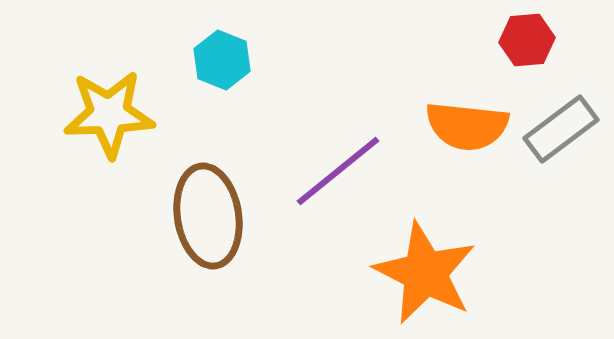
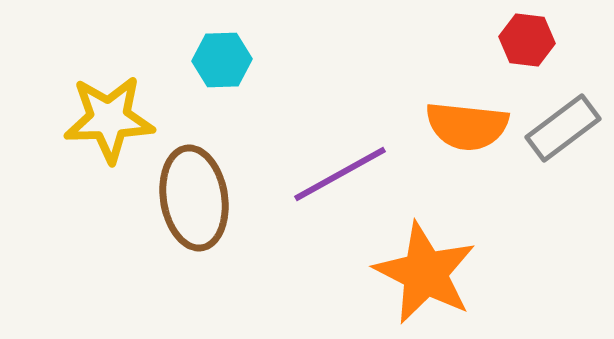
red hexagon: rotated 12 degrees clockwise
cyan hexagon: rotated 24 degrees counterclockwise
yellow star: moved 5 px down
gray rectangle: moved 2 px right, 1 px up
purple line: moved 2 px right, 3 px down; rotated 10 degrees clockwise
brown ellipse: moved 14 px left, 18 px up
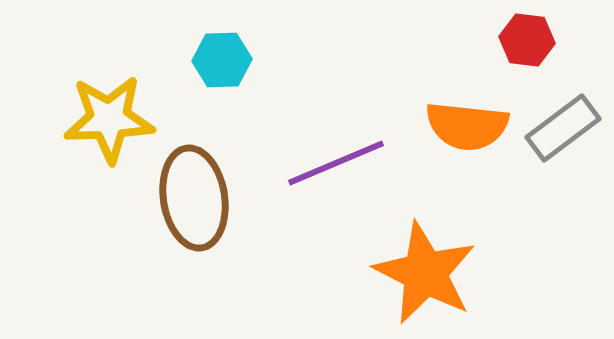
purple line: moved 4 px left, 11 px up; rotated 6 degrees clockwise
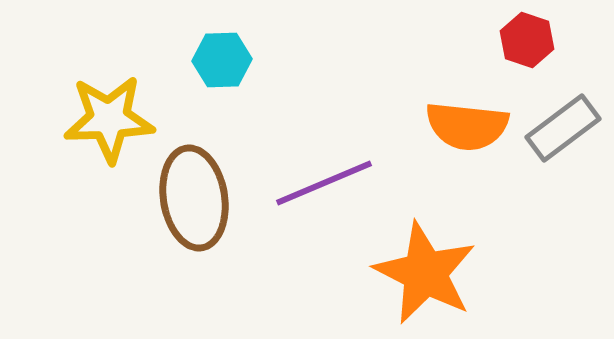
red hexagon: rotated 12 degrees clockwise
purple line: moved 12 px left, 20 px down
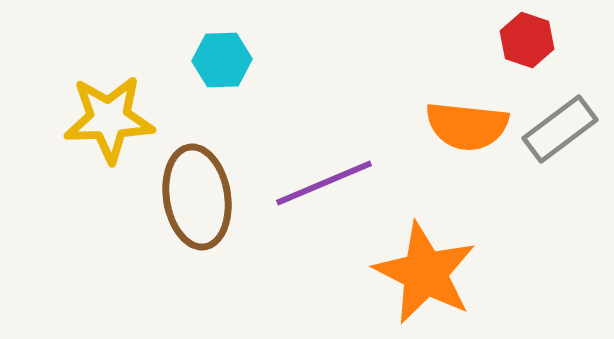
gray rectangle: moved 3 px left, 1 px down
brown ellipse: moved 3 px right, 1 px up
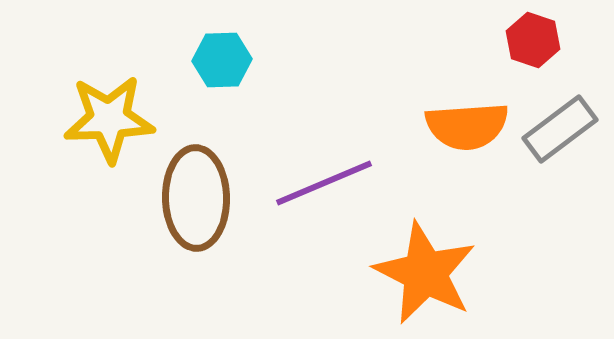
red hexagon: moved 6 px right
orange semicircle: rotated 10 degrees counterclockwise
brown ellipse: moved 1 px left, 1 px down; rotated 8 degrees clockwise
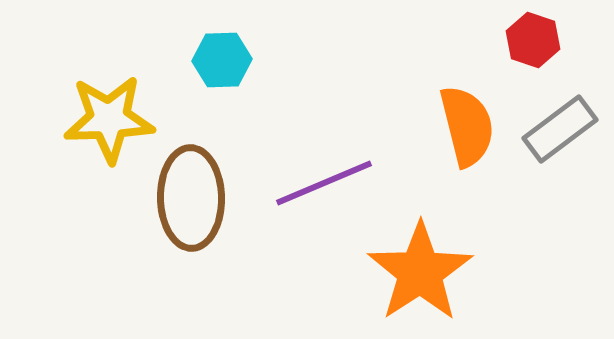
orange semicircle: rotated 100 degrees counterclockwise
brown ellipse: moved 5 px left
orange star: moved 5 px left, 1 px up; rotated 12 degrees clockwise
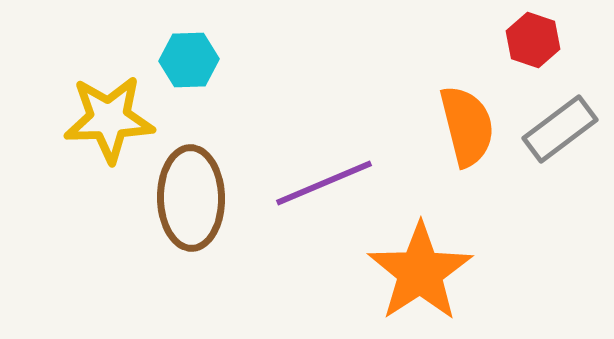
cyan hexagon: moved 33 px left
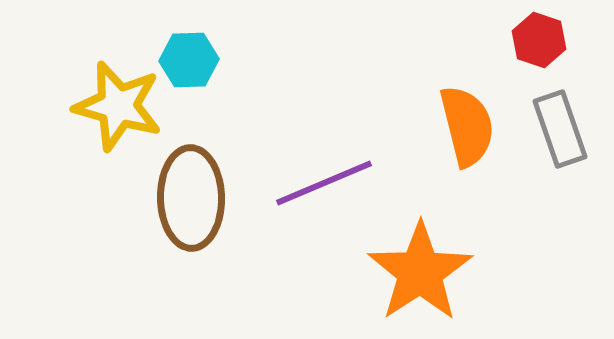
red hexagon: moved 6 px right
yellow star: moved 9 px right, 13 px up; rotated 18 degrees clockwise
gray rectangle: rotated 72 degrees counterclockwise
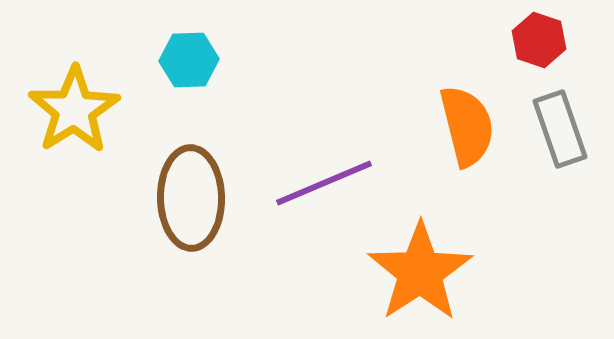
yellow star: moved 44 px left, 4 px down; rotated 24 degrees clockwise
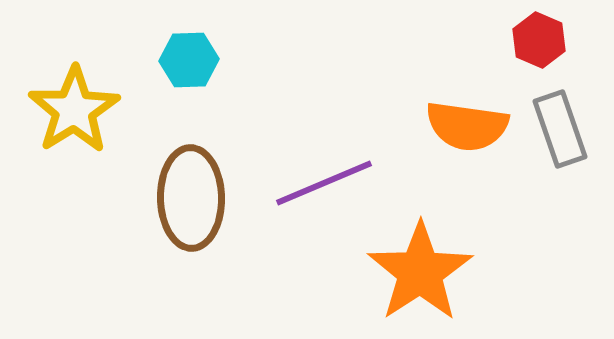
red hexagon: rotated 4 degrees clockwise
orange semicircle: rotated 112 degrees clockwise
